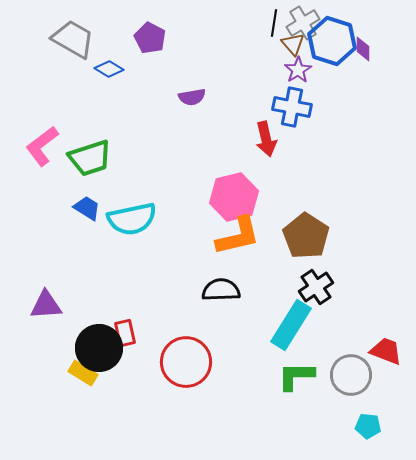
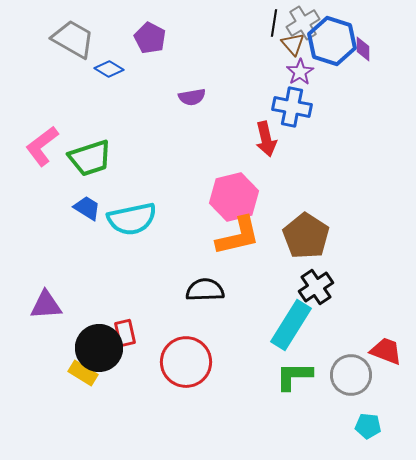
purple star: moved 2 px right, 2 px down
black semicircle: moved 16 px left
green L-shape: moved 2 px left
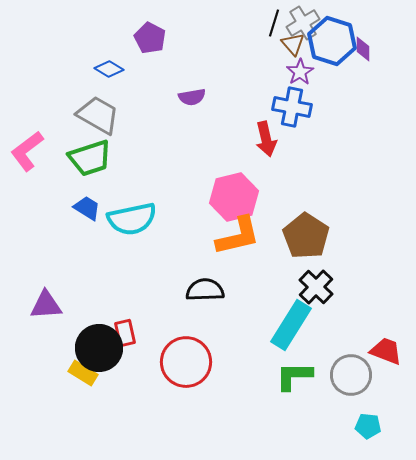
black line: rotated 8 degrees clockwise
gray trapezoid: moved 25 px right, 76 px down
pink L-shape: moved 15 px left, 5 px down
black cross: rotated 12 degrees counterclockwise
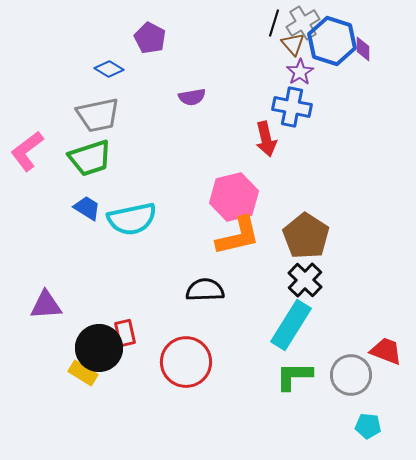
gray trapezoid: rotated 138 degrees clockwise
black cross: moved 11 px left, 7 px up
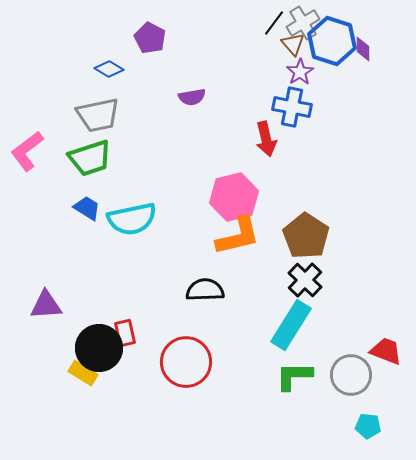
black line: rotated 20 degrees clockwise
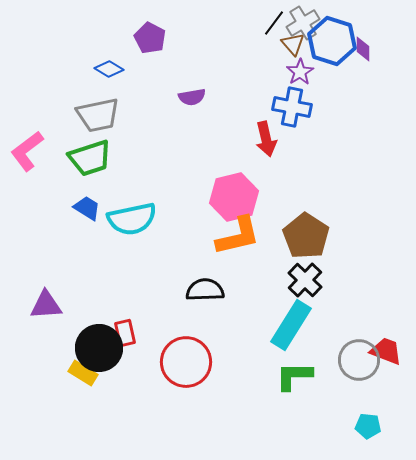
gray circle: moved 8 px right, 15 px up
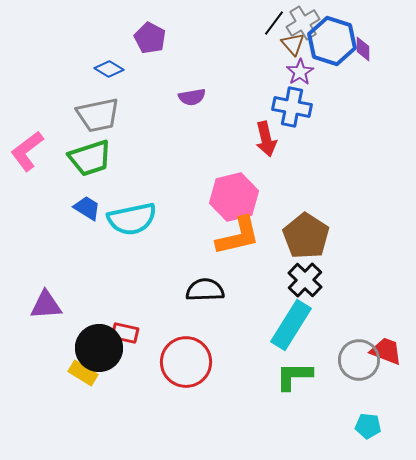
red rectangle: rotated 64 degrees counterclockwise
